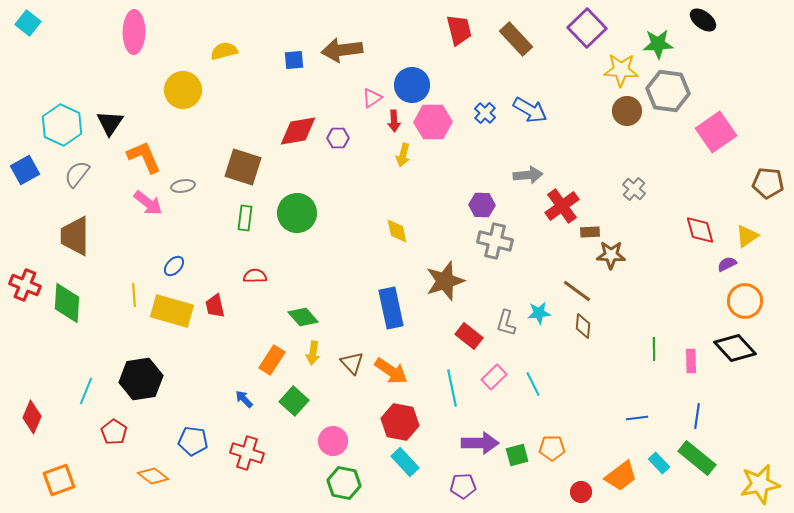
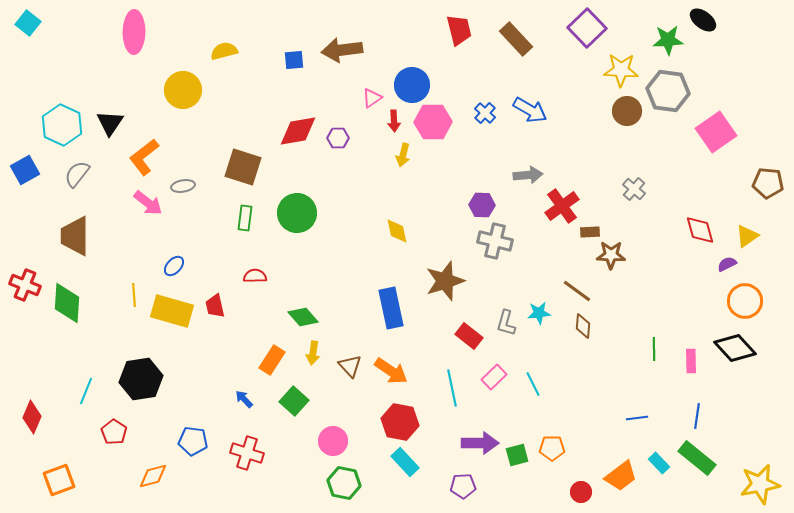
green star at (658, 44): moved 10 px right, 4 px up
orange L-shape at (144, 157): rotated 105 degrees counterclockwise
brown triangle at (352, 363): moved 2 px left, 3 px down
orange diamond at (153, 476): rotated 52 degrees counterclockwise
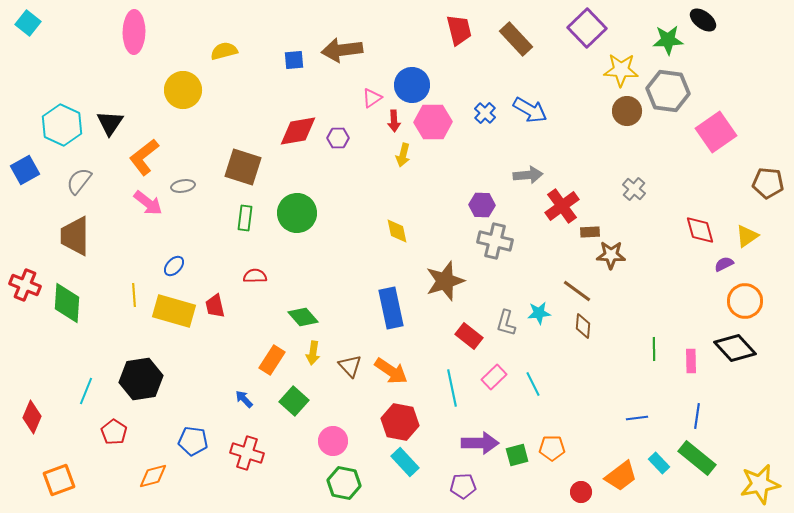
gray semicircle at (77, 174): moved 2 px right, 7 px down
purple semicircle at (727, 264): moved 3 px left
yellow rectangle at (172, 311): moved 2 px right
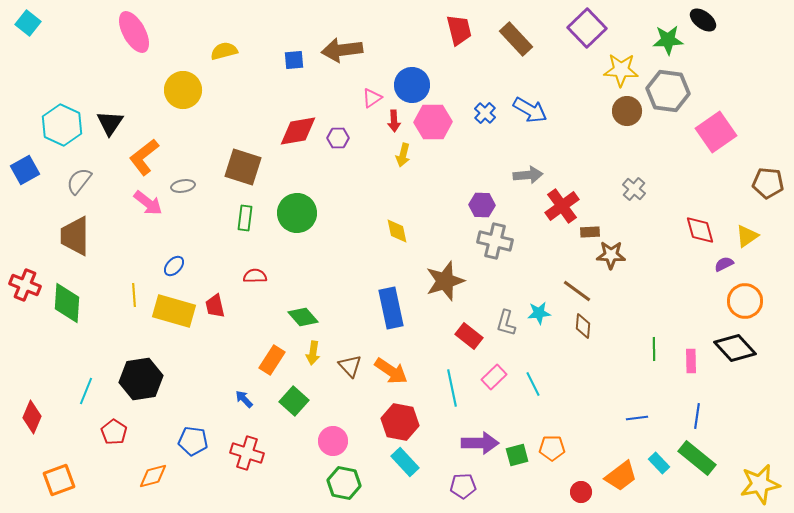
pink ellipse at (134, 32): rotated 30 degrees counterclockwise
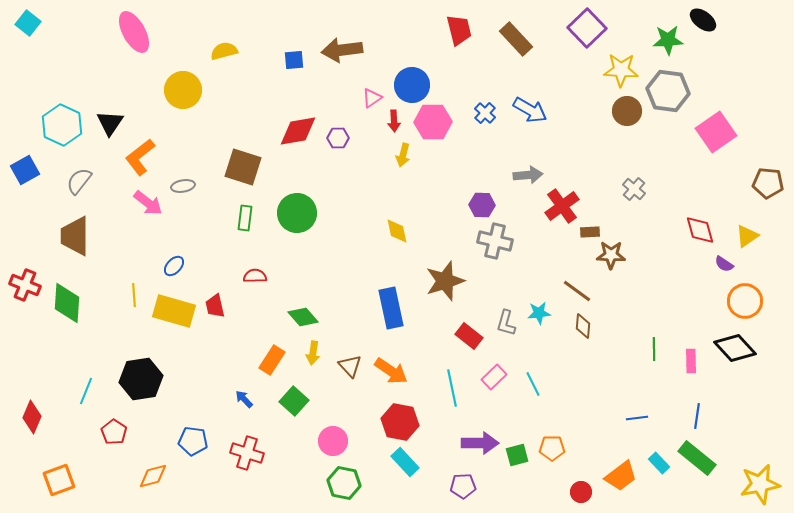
orange L-shape at (144, 157): moved 4 px left
purple semicircle at (724, 264): rotated 120 degrees counterclockwise
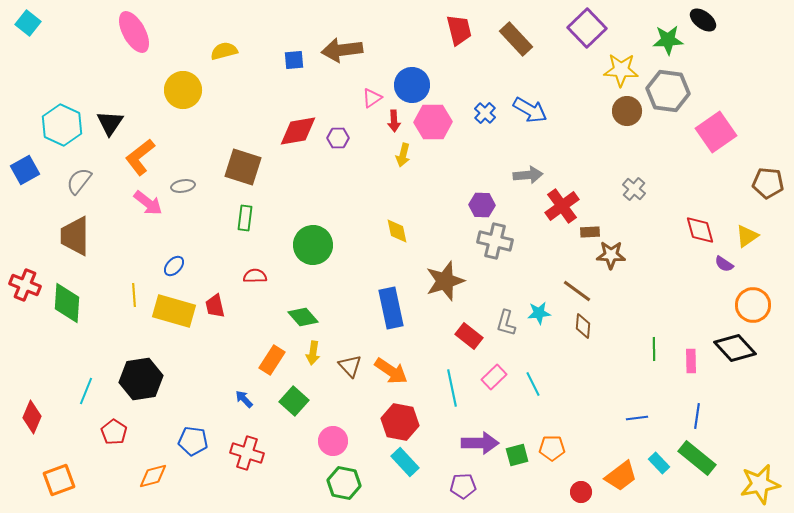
green circle at (297, 213): moved 16 px right, 32 px down
orange circle at (745, 301): moved 8 px right, 4 px down
